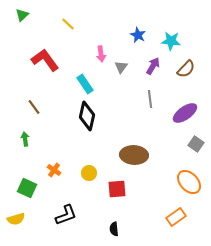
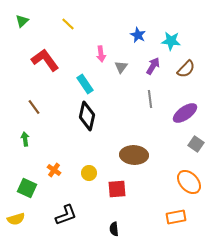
green triangle: moved 6 px down
orange rectangle: rotated 24 degrees clockwise
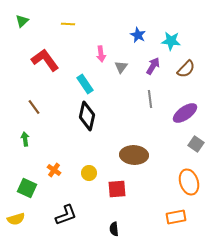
yellow line: rotated 40 degrees counterclockwise
orange ellipse: rotated 25 degrees clockwise
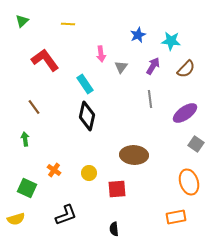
blue star: rotated 21 degrees clockwise
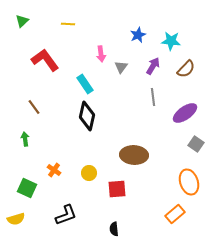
gray line: moved 3 px right, 2 px up
orange rectangle: moved 1 px left, 3 px up; rotated 30 degrees counterclockwise
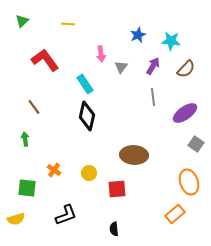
green square: rotated 18 degrees counterclockwise
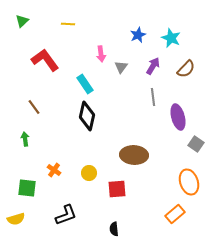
cyan star: moved 3 px up; rotated 18 degrees clockwise
purple ellipse: moved 7 px left, 4 px down; rotated 70 degrees counterclockwise
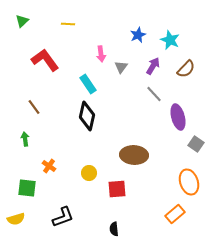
cyan star: moved 1 px left, 2 px down
cyan rectangle: moved 3 px right
gray line: moved 1 px right, 3 px up; rotated 36 degrees counterclockwise
orange cross: moved 5 px left, 4 px up
black L-shape: moved 3 px left, 2 px down
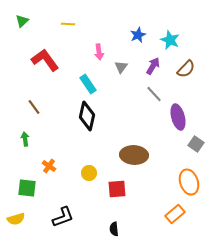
pink arrow: moved 2 px left, 2 px up
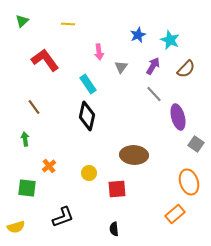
orange cross: rotated 16 degrees clockwise
yellow semicircle: moved 8 px down
